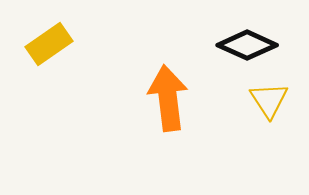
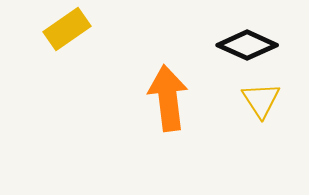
yellow rectangle: moved 18 px right, 15 px up
yellow triangle: moved 8 px left
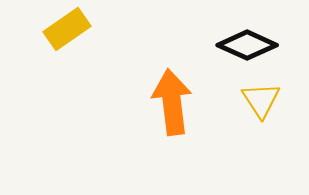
orange arrow: moved 4 px right, 4 px down
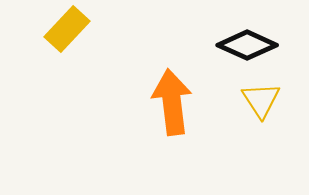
yellow rectangle: rotated 12 degrees counterclockwise
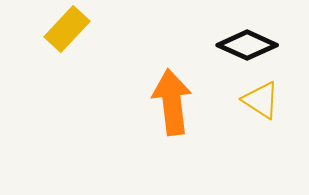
yellow triangle: rotated 24 degrees counterclockwise
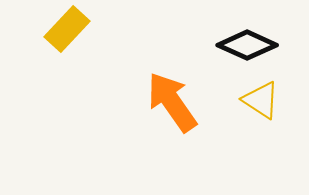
orange arrow: rotated 28 degrees counterclockwise
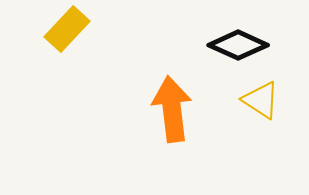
black diamond: moved 9 px left
orange arrow: moved 7 px down; rotated 28 degrees clockwise
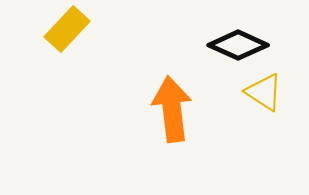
yellow triangle: moved 3 px right, 8 px up
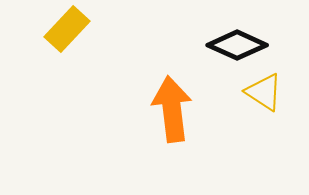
black diamond: moved 1 px left
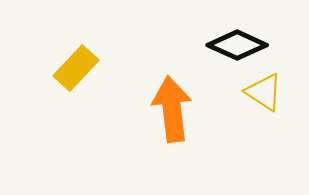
yellow rectangle: moved 9 px right, 39 px down
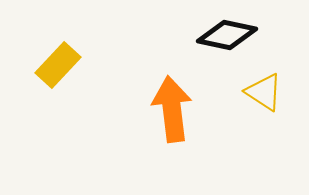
black diamond: moved 10 px left, 10 px up; rotated 12 degrees counterclockwise
yellow rectangle: moved 18 px left, 3 px up
